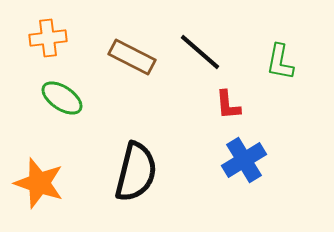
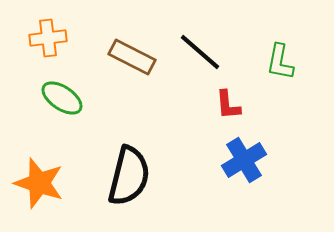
black semicircle: moved 7 px left, 4 px down
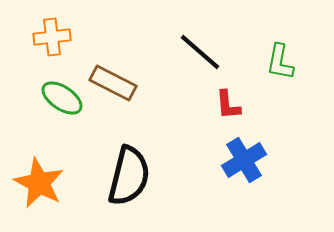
orange cross: moved 4 px right, 1 px up
brown rectangle: moved 19 px left, 26 px down
orange star: rotated 9 degrees clockwise
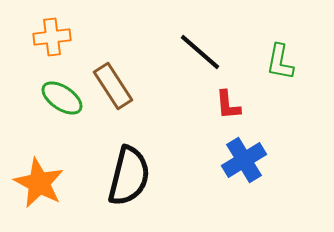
brown rectangle: moved 3 px down; rotated 30 degrees clockwise
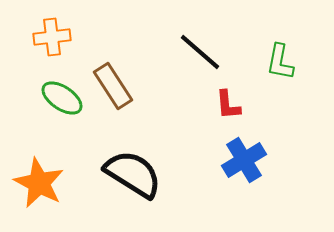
black semicircle: moved 4 px right, 2 px up; rotated 72 degrees counterclockwise
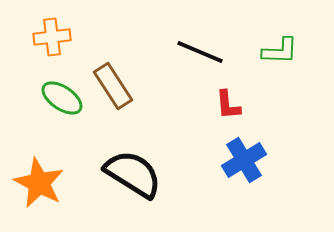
black line: rotated 18 degrees counterclockwise
green L-shape: moved 11 px up; rotated 99 degrees counterclockwise
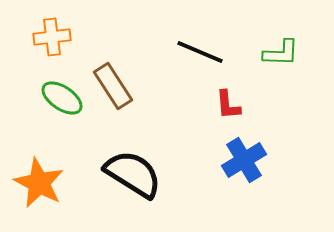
green L-shape: moved 1 px right, 2 px down
